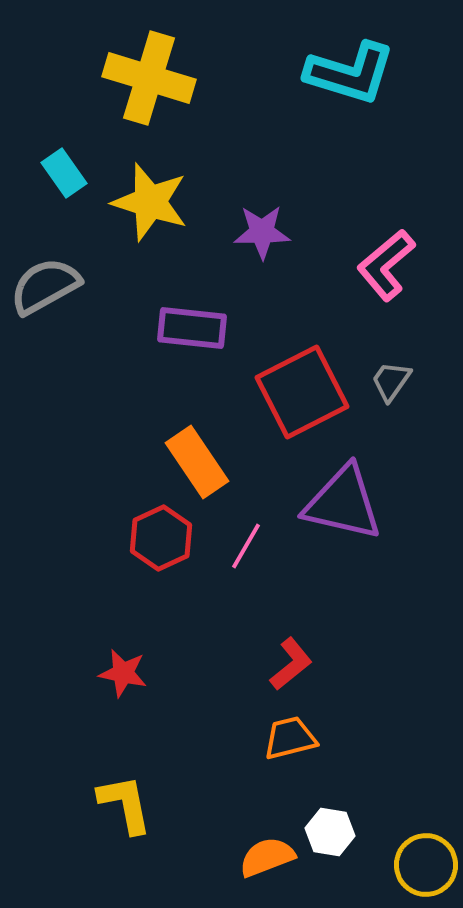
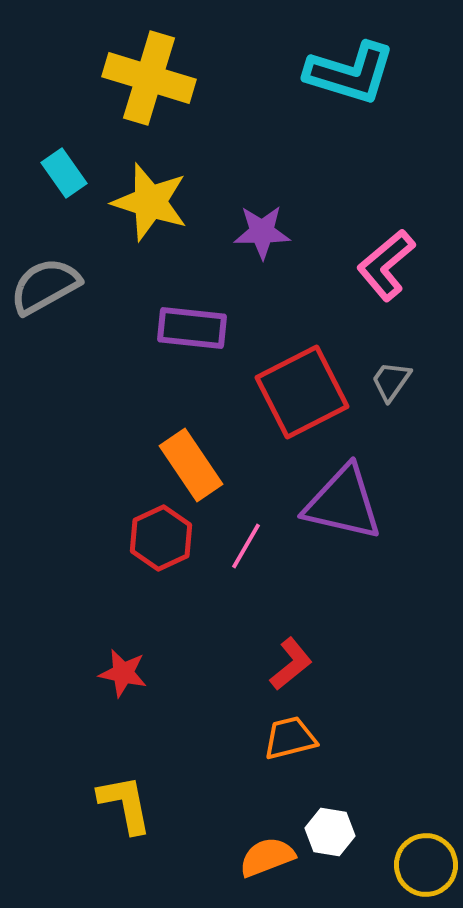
orange rectangle: moved 6 px left, 3 px down
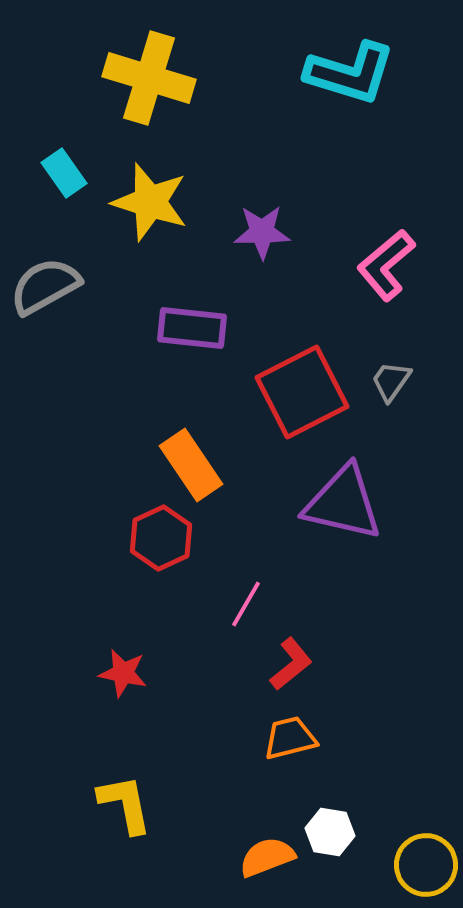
pink line: moved 58 px down
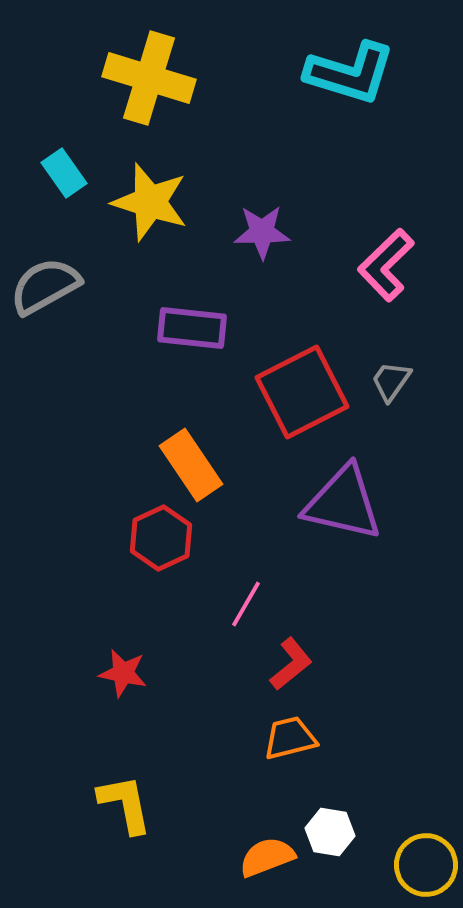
pink L-shape: rotated 4 degrees counterclockwise
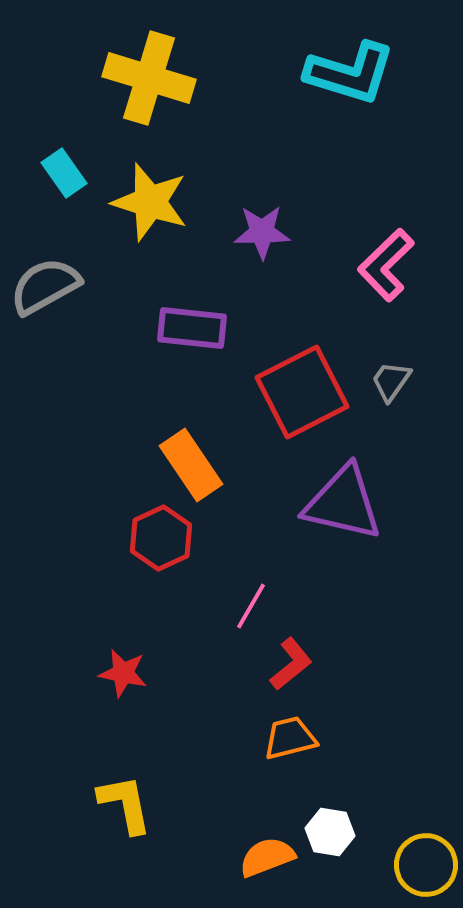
pink line: moved 5 px right, 2 px down
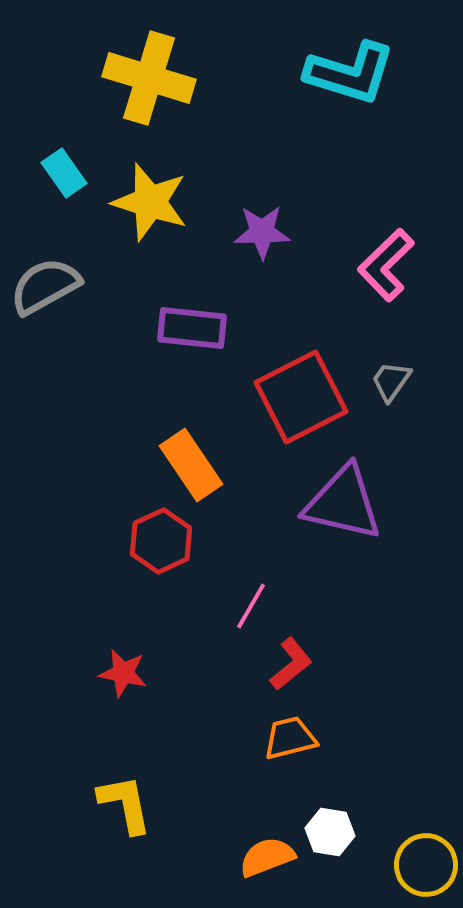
red square: moved 1 px left, 5 px down
red hexagon: moved 3 px down
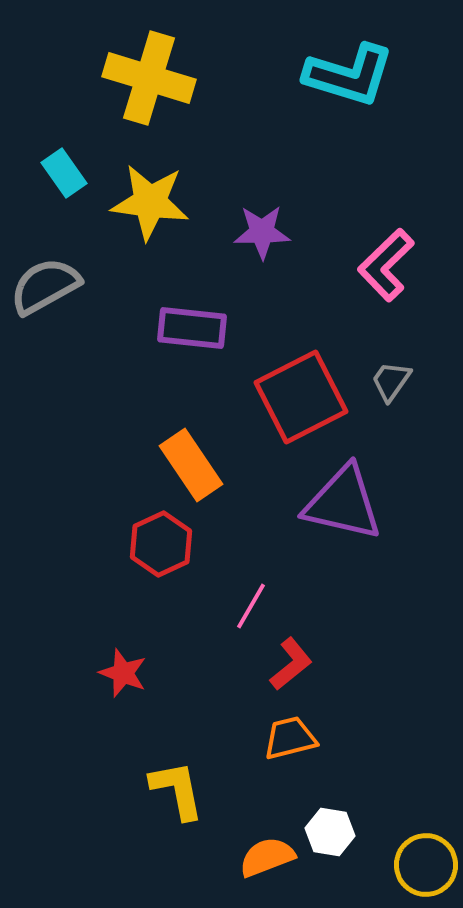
cyan L-shape: moved 1 px left, 2 px down
yellow star: rotated 10 degrees counterclockwise
red hexagon: moved 3 px down
red star: rotated 9 degrees clockwise
yellow L-shape: moved 52 px right, 14 px up
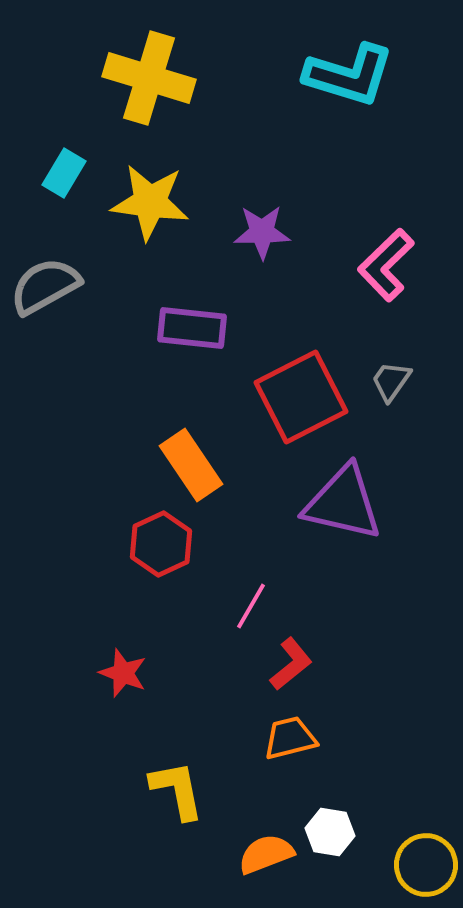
cyan rectangle: rotated 66 degrees clockwise
orange semicircle: moved 1 px left, 3 px up
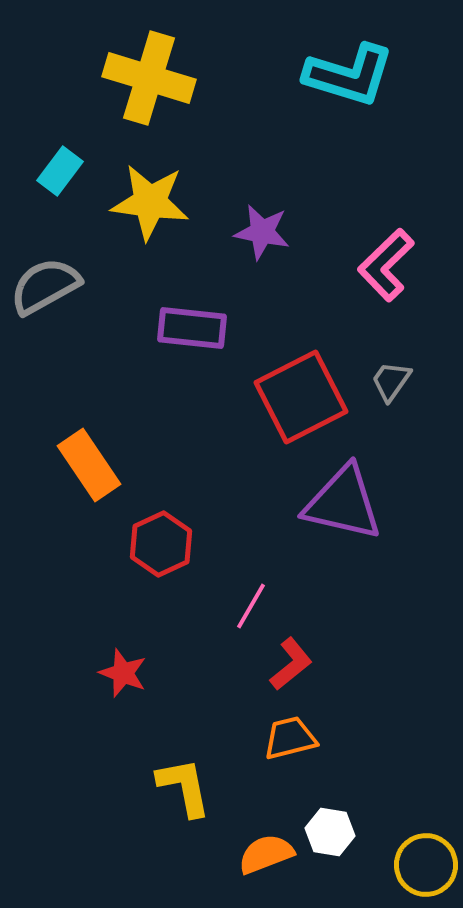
cyan rectangle: moved 4 px left, 2 px up; rotated 6 degrees clockwise
purple star: rotated 12 degrees clockwise
orange rectangle: moved 102 px left
yellow L-shape: moved 7 px right, 3 px up
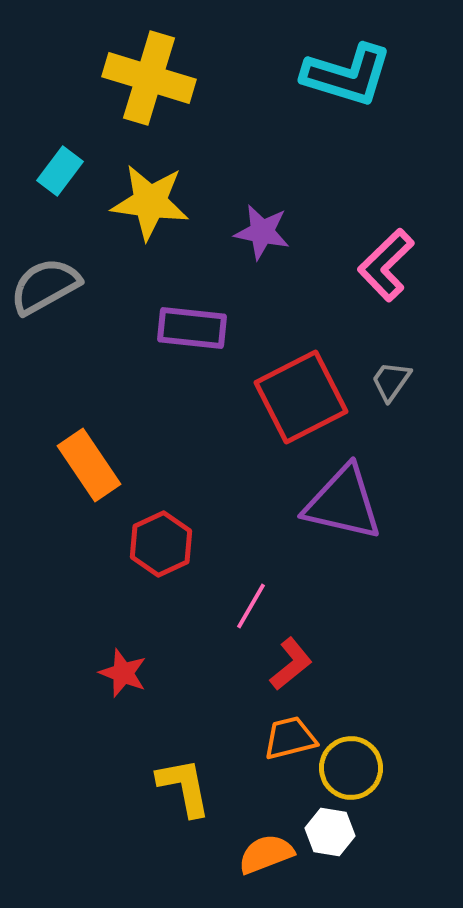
cyan L-shape: moved 2 px left
yellow circle: moved 75 px left, 97 px up
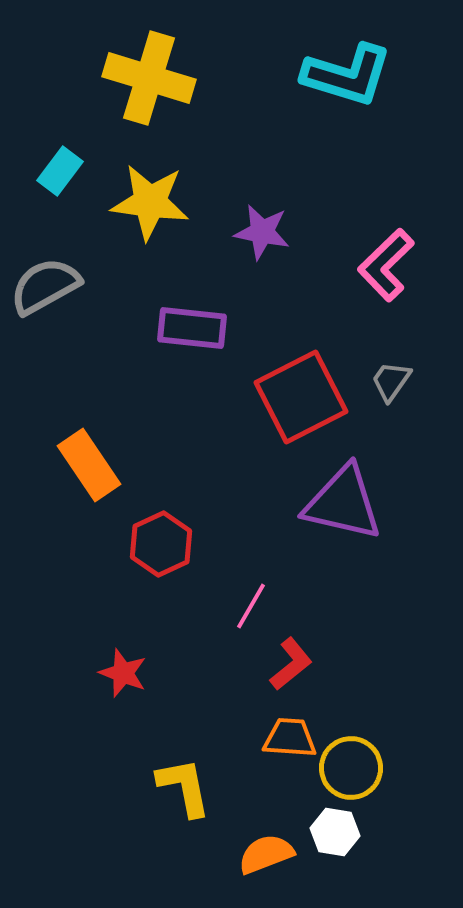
orange trapezoid: rotated 18 degrees clockwise
white hexagon: moved 5 px right
